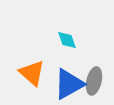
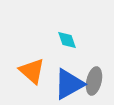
orange triangle: moved 2 px up
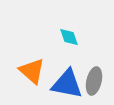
cyan diamond: moved 2 px right, 3 px up
blue triangle: moved 2 px left; rotated 40 degrees clockwise
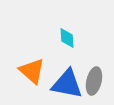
cyan diamond: moved 2 px left, 1 px down; rotated 15 degrees clockwise
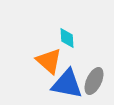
orange triangle: moved 17 px right, 10 px up
gray ellipse: rotated 12 degrees clockwise
